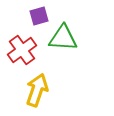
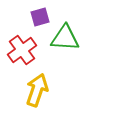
purple square: moved 1 px right, 1 px down
green triangle: moved 2 px right
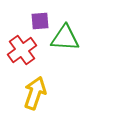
purple square: moved 4 px down; rotated 12 degrees clockwise
yellow arrow: moved 2 px left, 3 px down
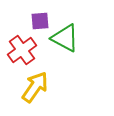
green triangle: rotated 24 degrees clockwise
yellow arrow: moved 6 px up; rotated 16 degrees clockwise
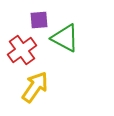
purple square: moved 1 px left, 1 px up
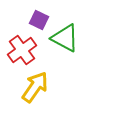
purple square: rotated 30 degrees clockwise
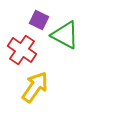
green triangle: moved 3 px up
red cross: rotated 20 degrees counterclockwise
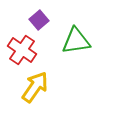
purple square: rotated 24 degrees clockwise
green triangle: moved 11 px right, 6 px down; rotated 36 degrees counterclockwise
